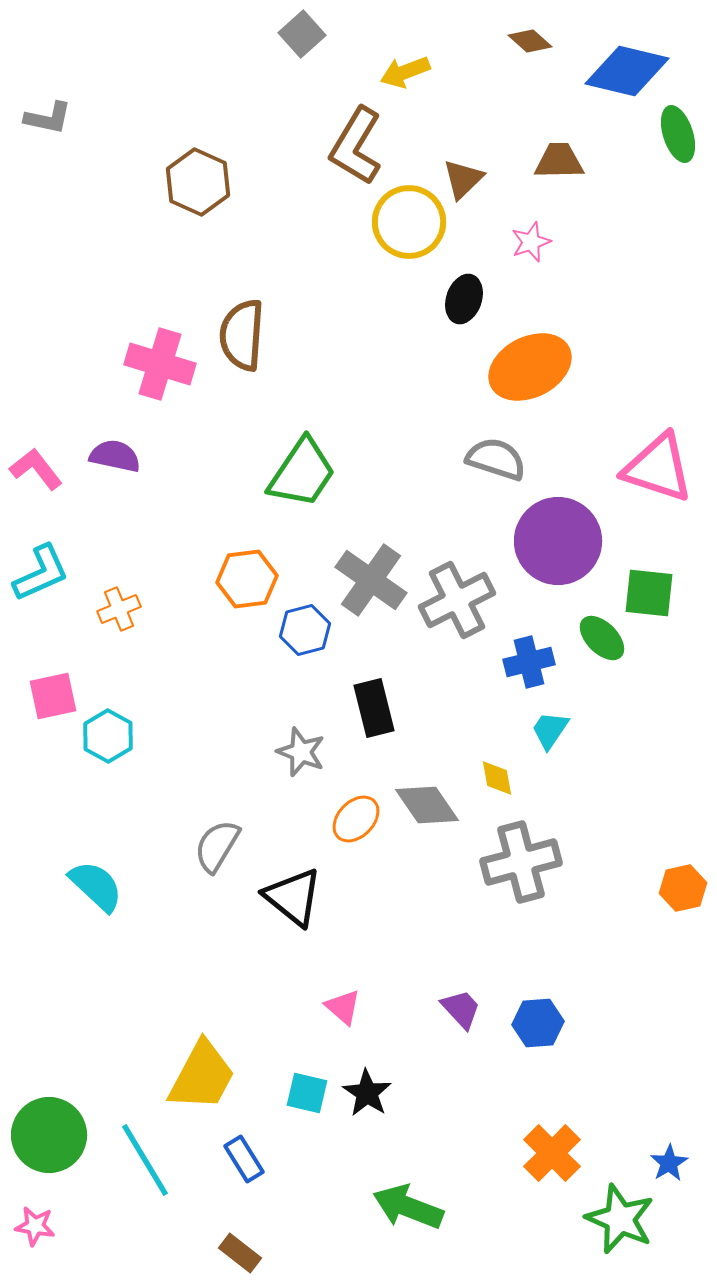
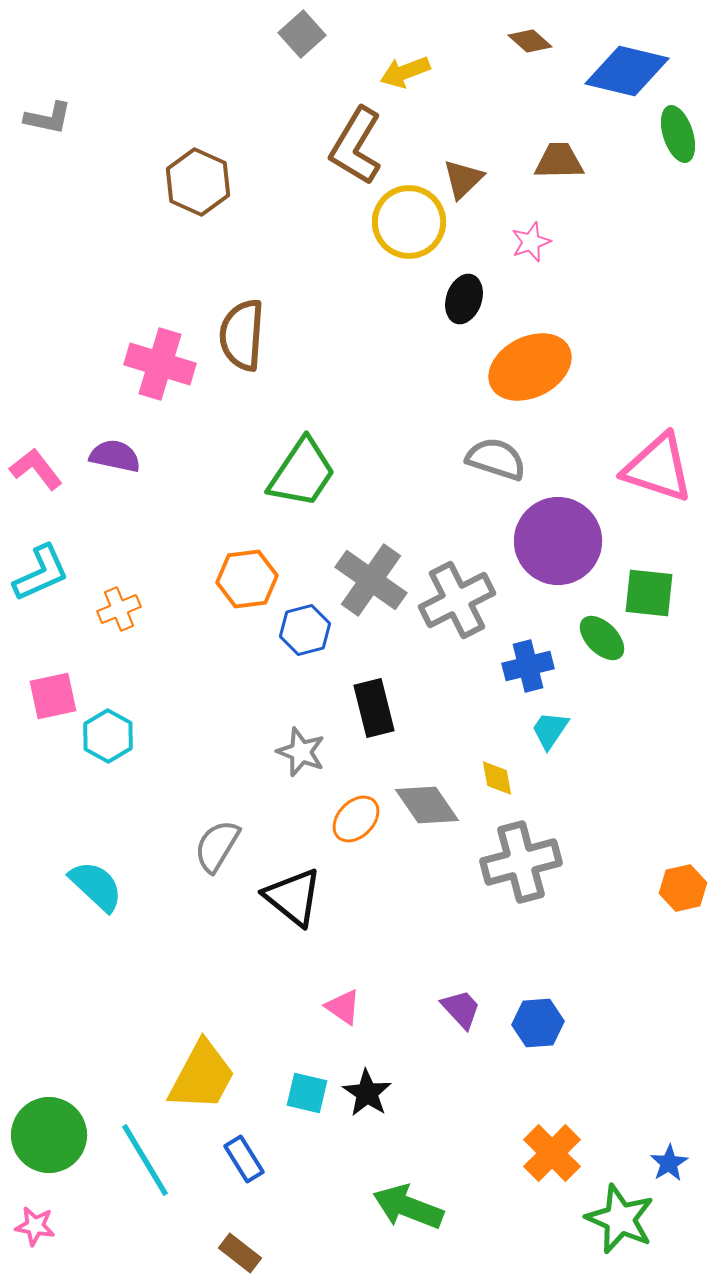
blue cross at (529, 662): moved 1 px left, 4 px down
pink triangle at (343, 1007): rotated 6 degrees counterclockwise
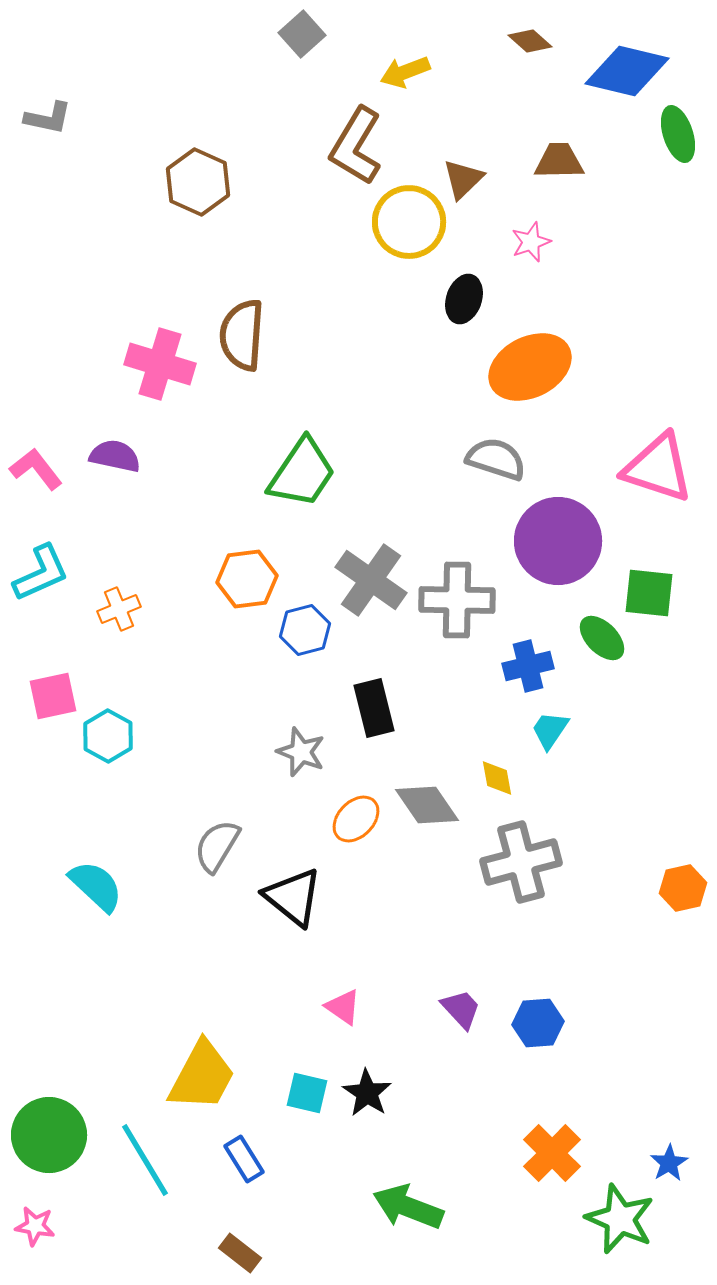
gray cross at (457, 600): rotated 28 degrees clockwise
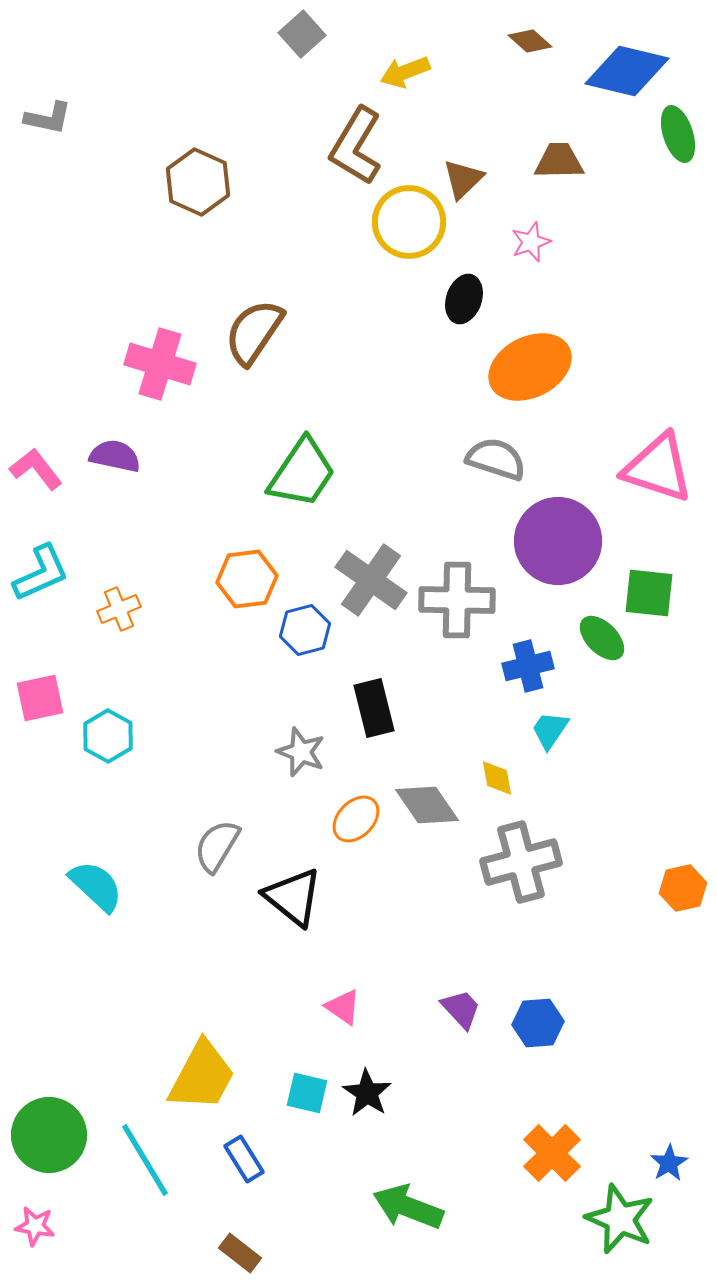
brown semicircle at (242, 335): moved 12 px right, 3 px up; rotated 30 degrees clockwise
pink square at (53, 696): moved 13 px left, 2 px down
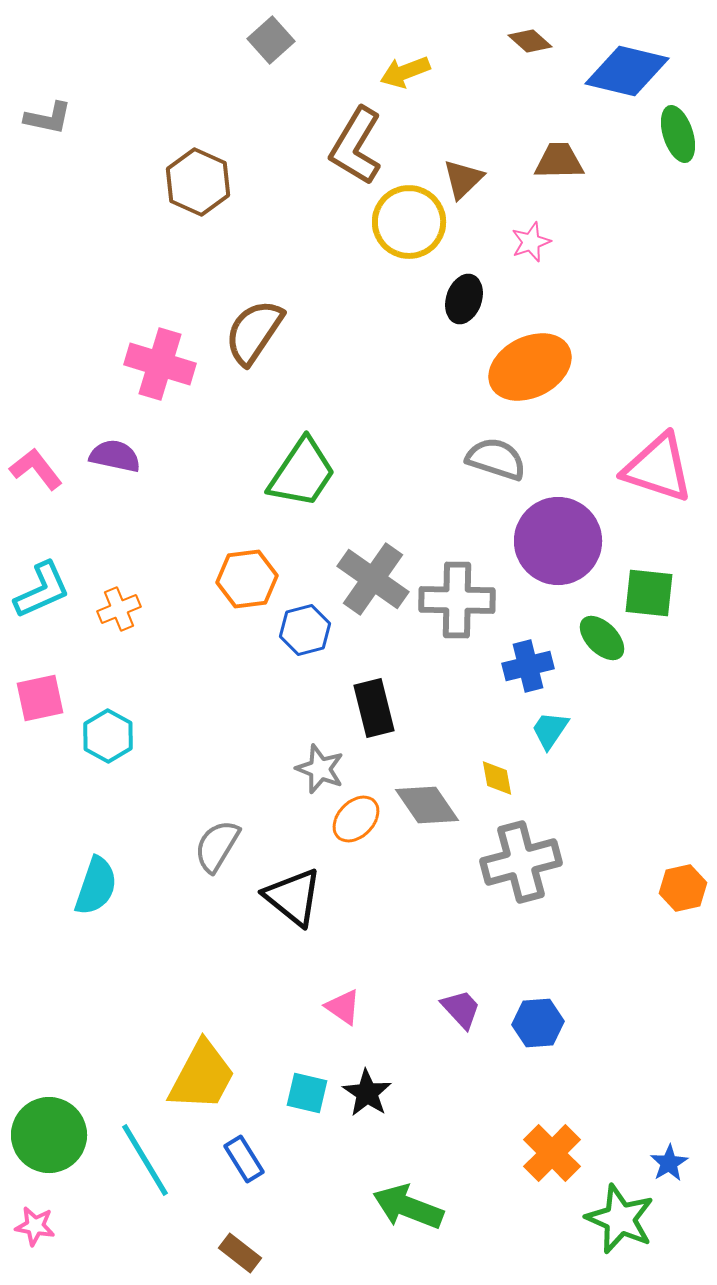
gray square at (302, 34): moved 31 px left, 6 px down
cyan L-shape at (41, 573): moved 1 px right, 17 px down
gray cross at (371, 580): moved 2 px right, 1 px up
gray star at (301, 752): moved 19 px right, 17 px down
cyan semicircle at (96, 886): rotated 66 degrees clockwise
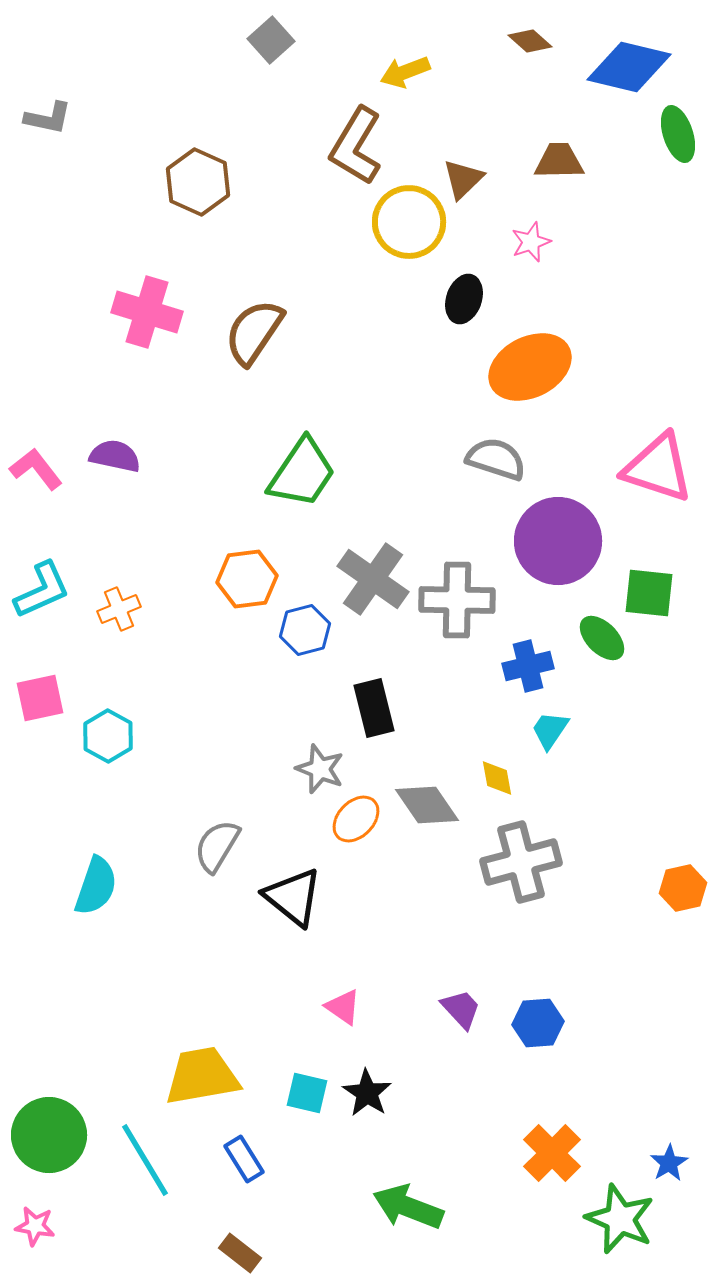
blue diamond at (627, 71): moved 2 px right, 4 px up
pink cross at (160, 364): moved 13 px left, 52 px up
yellow trapezoid at (202, 1076): rotated 128 degrees counterclockwise
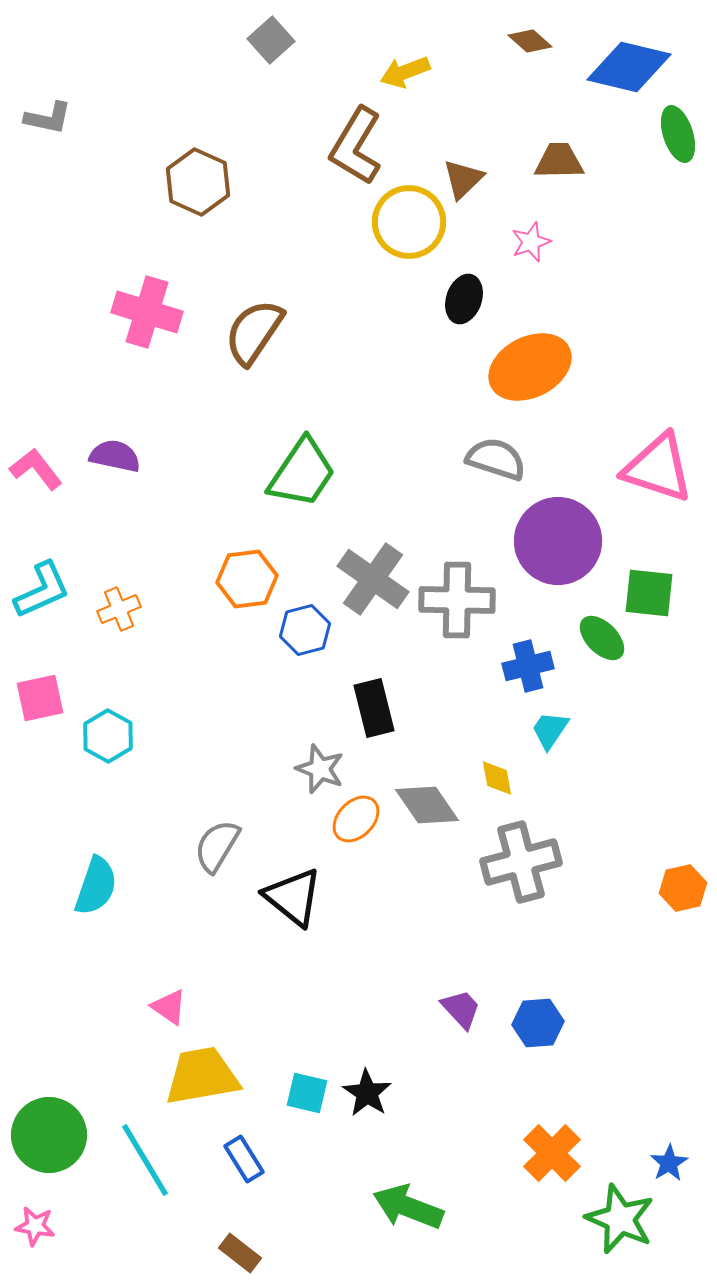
pink triangle at (343, 1007): moved 174 px left
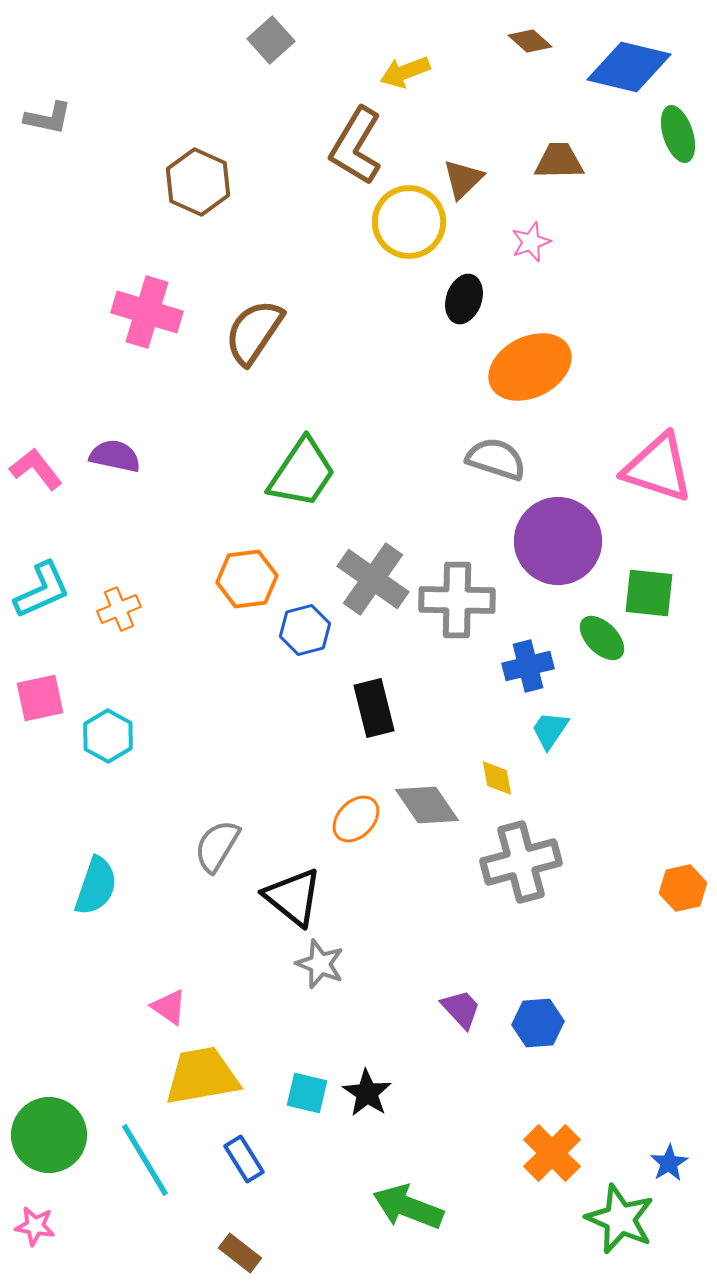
gray star at (320, 769): moved 195 px down
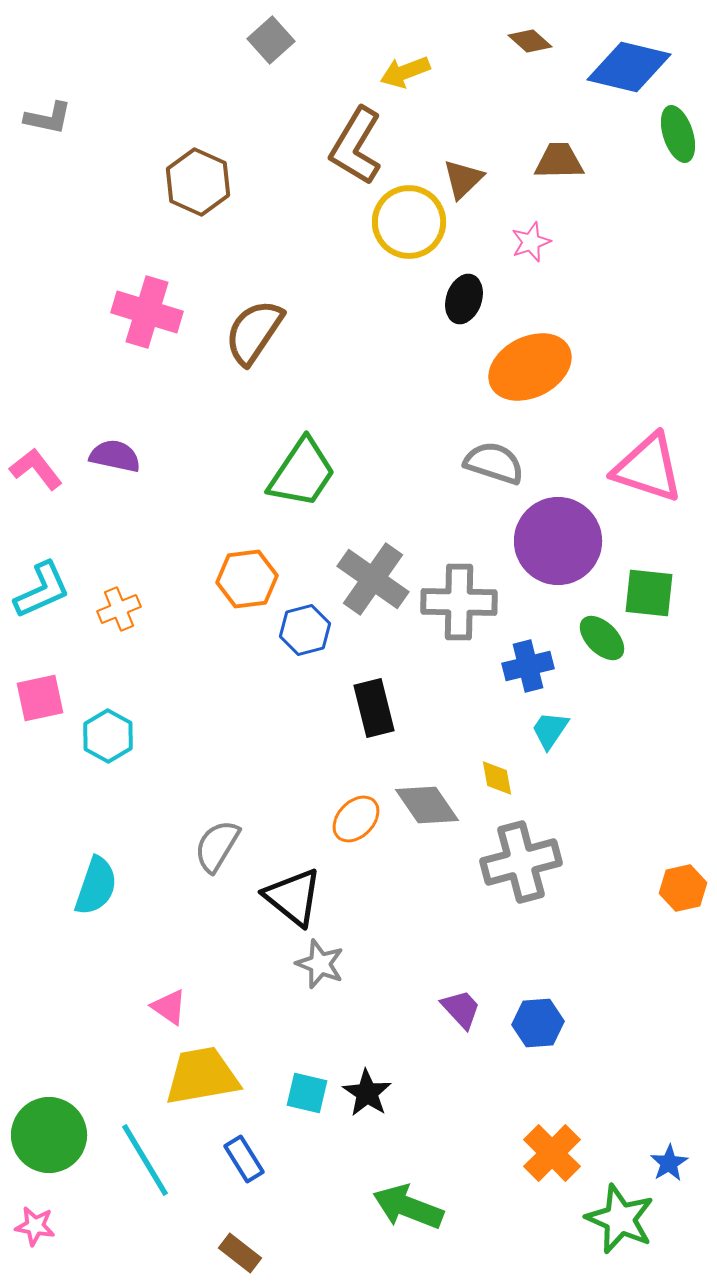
gray semicircle at (496, 459): moved 2 px left, 4 px down
pink triangle at (658, 468): moved 10 px left
gray cross at (457, 600): moved 2 px right, 2 px down
